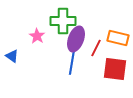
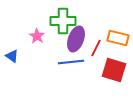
blue line: moved 1 px left; rotated 75 degrees clockwise
red square: moved 1 px left, 1 px down; rotated 10 degrees clockwise
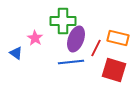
pink star: moved 2 px left, 2 px down
blue triangle: moved 4 px right, 3 px up
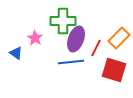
orange rectangle: moved 1 px right; rotated 60 degrees counterclockwise
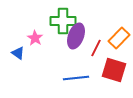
purple ellipse: moved 3 px up
blue triangle: moved 2 px right
blue line: moved 5 px right, 16 px down
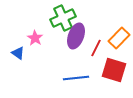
green cross: moved 3 px up; rotated 25 degrees counterclockwise
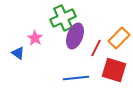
purple ellipse: moved 1 px left
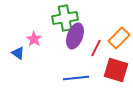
green cross: moved 2 px right; rotated 15 degrees clockwise
pink star: moved 1 px left, 1 px down
red square: moved 2 px right
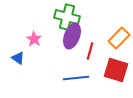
green cross: moved 2 px right, 1 px up; rotated 25 degrees clockwise
purple ellipse: moved 3 px left
red line: moved 6 px left, 3 px down; rotated 12 degrees counterclockwise
blue triangle: moved 5 px down
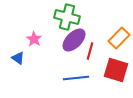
purple ellipse: moved 2 px right, 4 px down; rotated 25 degrees clockwise
